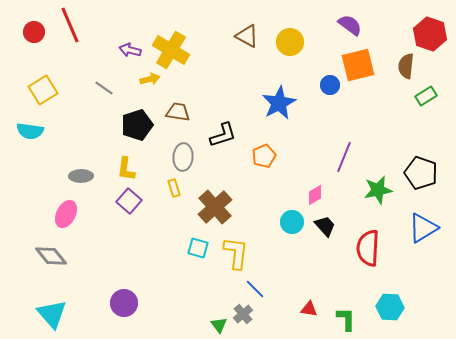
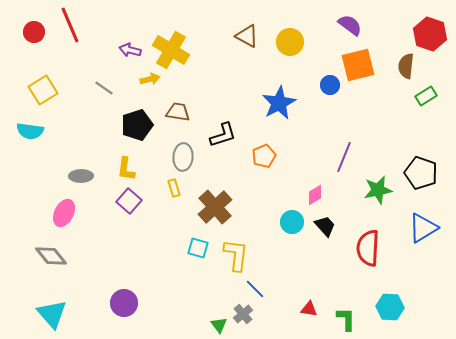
pink ellipse at (66, 214): moved 2 px left, 1 px up
yellow L-shape at (236, 253): moved 2 px down
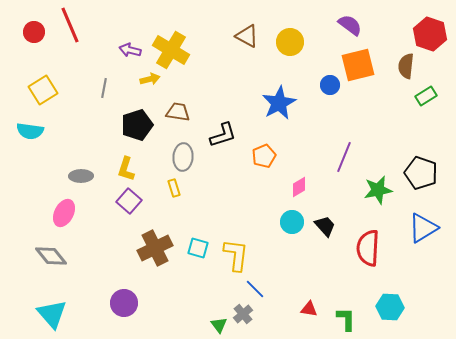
gray line at (104, 88): rotated 66 degrees clockwise
yellow L-shape at (126, 169): rotated 10 degrees clockwise
pink diamond at (315, 195): moved 16 px left, 8 px up
brown cross at (215, 207): moved 60 px left, 41 px down; rotated 16 degrees clockwise
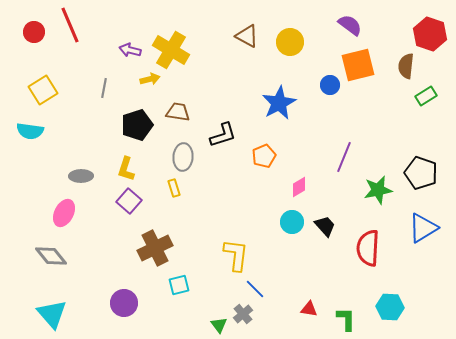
cyan square at (198, 248): moved 19 px left, 37 px down; rotated 30 degrees counterclockwise
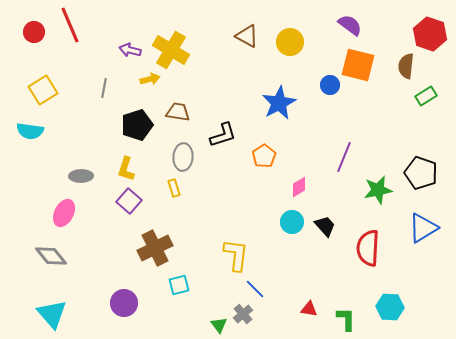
orange square at (358, 65): rotated 28 degrees clockwise
orange pentagon at (264, 156): rotated 10 degrees counterclockwise
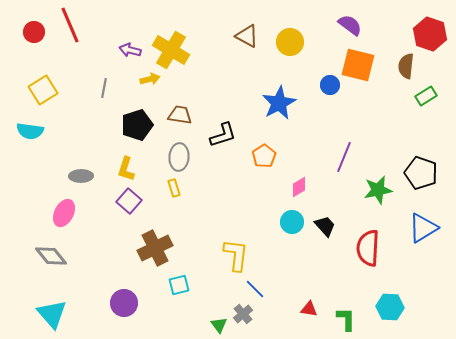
brown trapezoid at (178, 112): moved 2 px right, 3 px down
gray ellipse at (183, 157): moved 4 px left
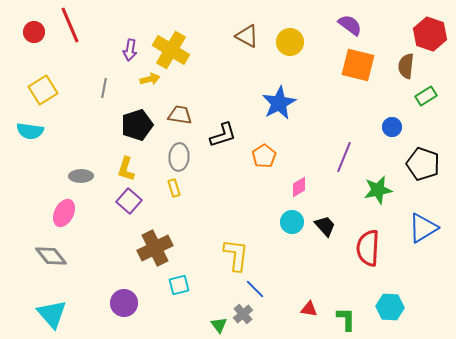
purple arrow at (130, 50): rotated 95 degrees counterclockwise
blue circle at (330, 85): moved 62 px right, 42 px down
black pentagon at (421, 173): moved 2 px right, 9 px up
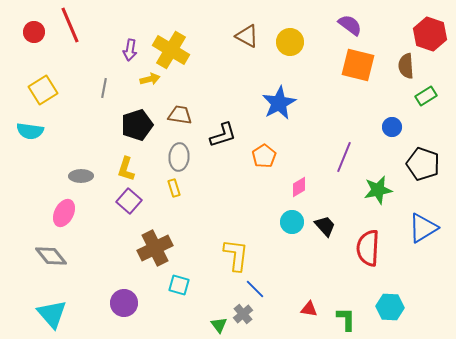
brown semicircle at (406, 66): rotated 10 degrees counterclockwise
cyan square at (179, 285): rotated 30 degrees clockwise
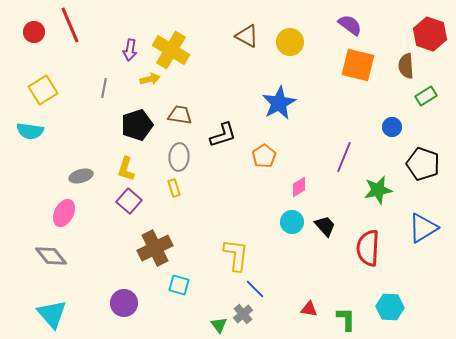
gray ellipse at (81, 176): rotated 15 degrees counterclockwise
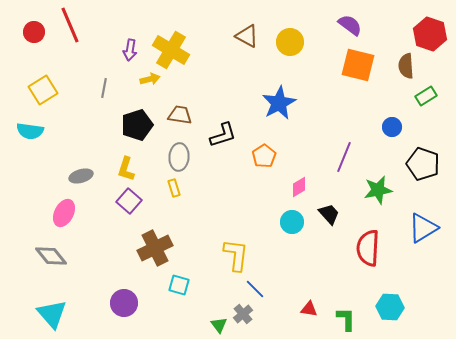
black trapezoid at (325, 226): moved 4 px right, 12 px up
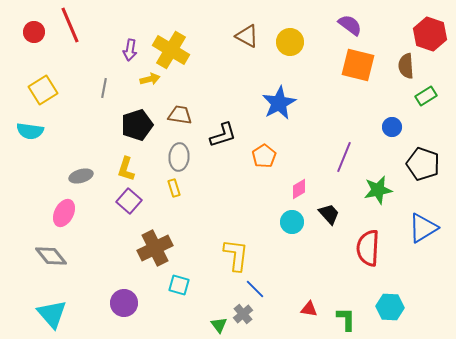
pink diamond at (299, 187): moved 2 px down
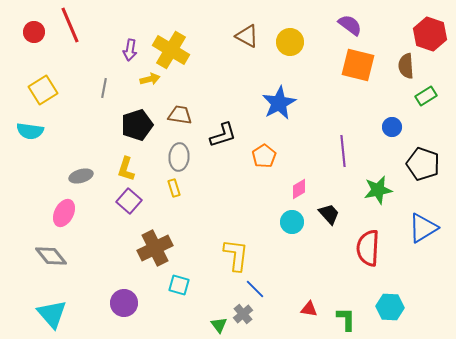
purple line at (344, 157): moved 1 px left, 6 px up; rotated 28 degrees counterclockwise
